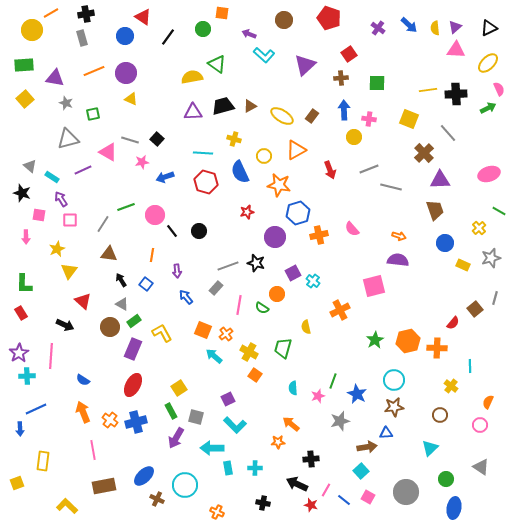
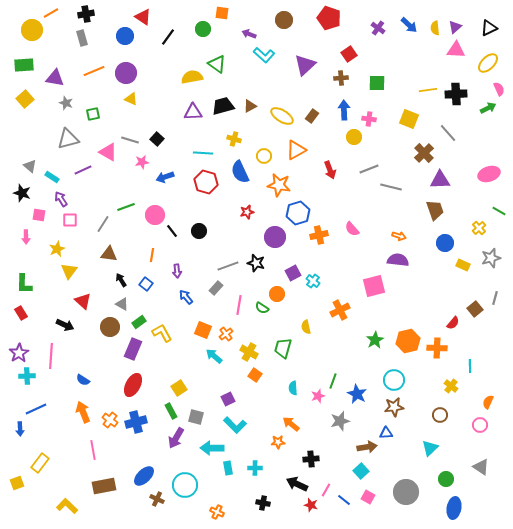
green rectangle at (134, 321): moved 5 px right, 1 px down
yellow rectangle at (43, 461): moved 3 px left, 2 px down; rotated 30 degrees clockwise
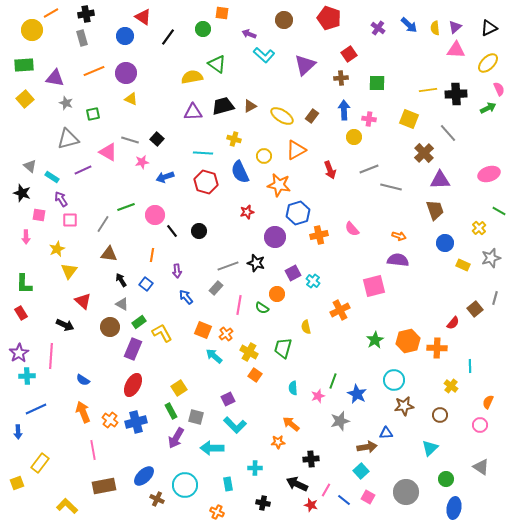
brown star at (394, 407): moved 10 px right, 1 px up
blue arrow at (20, 429): moved 2 px left, 3 px down
cyan rectangle at (228, 468): moved 16 px down
